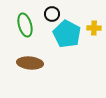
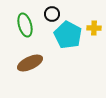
cyan pentagon: moved 1 px right, 1 px down
brown ellipse: rotated 30 degrees counterclockwise
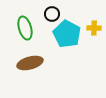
green ellipse: moved 3 px down
cyan pentagon: moved 1 px left, 1 px up
brown ellipse: rotated 10 degrees clockwise
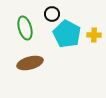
yellow cross: moved 7 px down
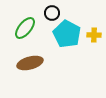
black circle: moved 1 px up
green ellipse: rotated 55 degrees clockwise
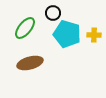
black circle: moved 1 px right
cyan pentagon: rotated 12 degrees counterclockwise
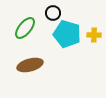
brown ellipse: moved 2 px down
